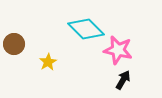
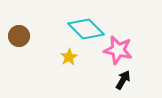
brown circle: moved 5 px right, 8 px up
yellow star: moved 21 px right, 5 px up
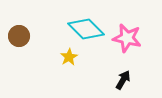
pink star: moved 9 px right, 12 px up
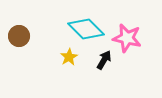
black arrow: moved 19 px left, 20 px up
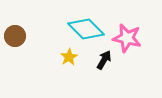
brown circle: moved 4 px left
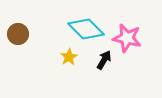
brown circle: moved 3 px right, 2 px up
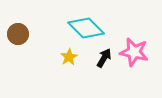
cyan diamond: moved 1 px up
pink star: moved 7 px right, 14 px down
black arrow: moved 2 px up
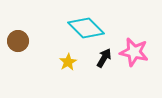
brown circle: moved 7 px down
yellow star: moved 1 px left, 5 px down
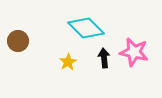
black arrow: rotated 36 degrees counterclockwise
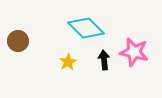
black arrow: moved 2 px down
